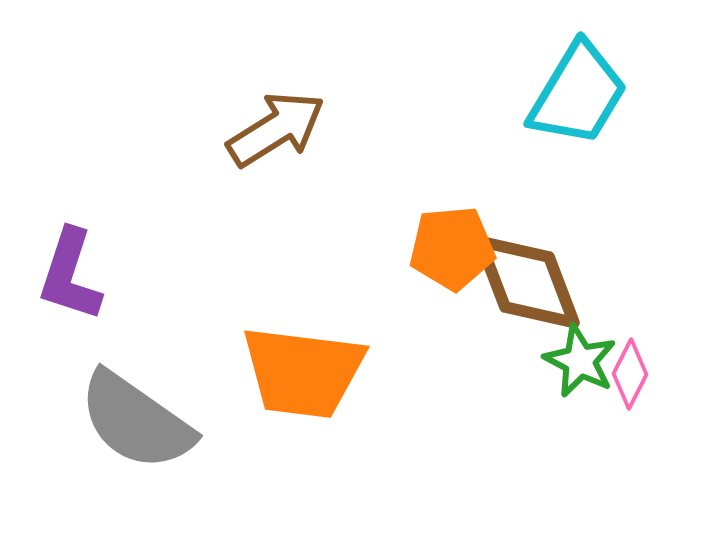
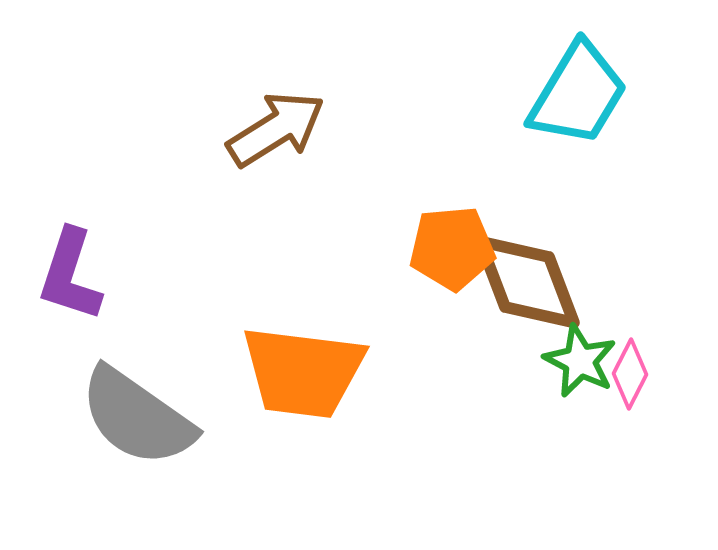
gray semicircle: moved 1 px right, 4 px up
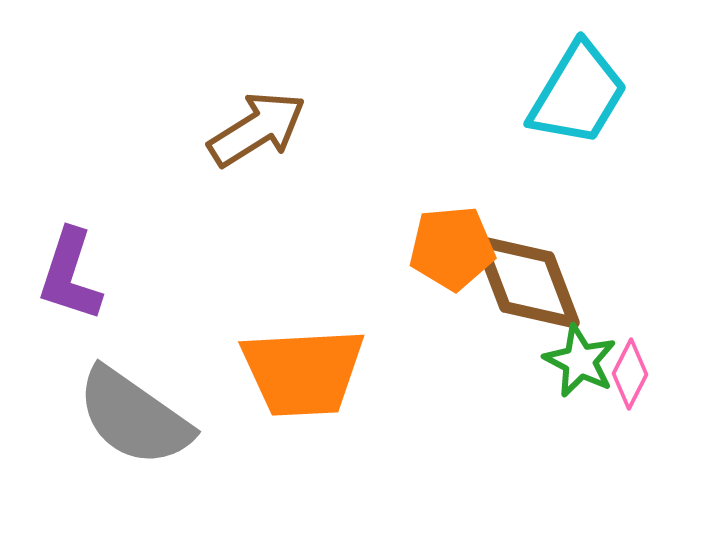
brown arrow: moved 19 px left
orange trapezoid: rotated 10 degrees counterclockwise
gray semicircle: moved 3 px left
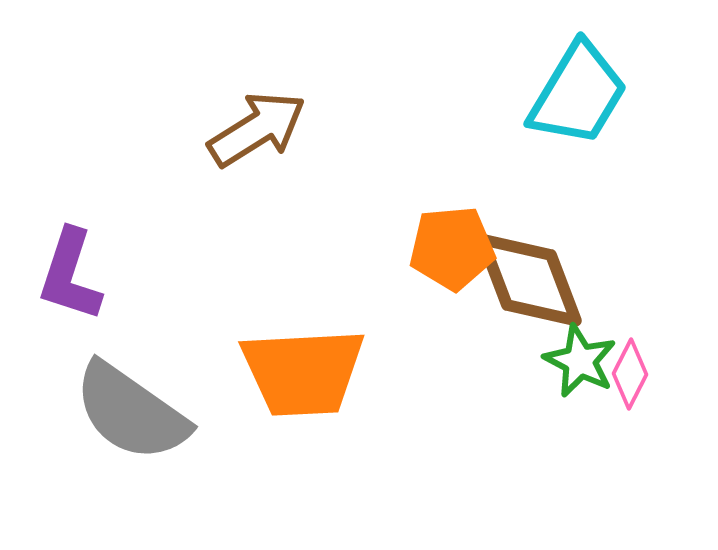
brown diamond: moved 2 px right, 2 px up
gray semicircle: moved 3 px left, 5 px up
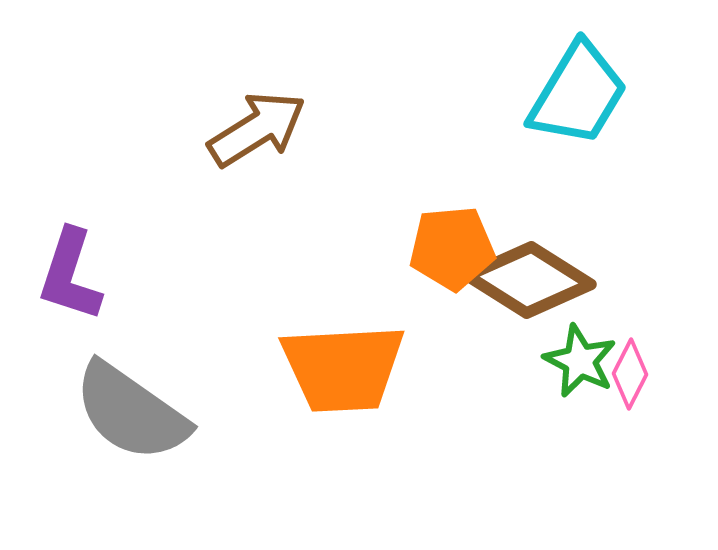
brown diamond: rotated 37 degrees counterclockwise
orange trapezoid: moved 40 px right, 4 px up
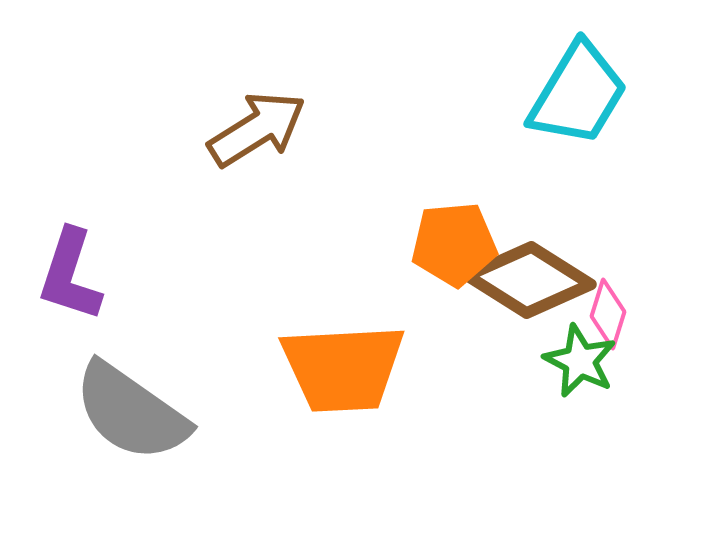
orange pentagon: moved 2 px right, 4 px up
pink diamond: moved 22 px left, 60 px up; rotated 10 degrees counterclockwise
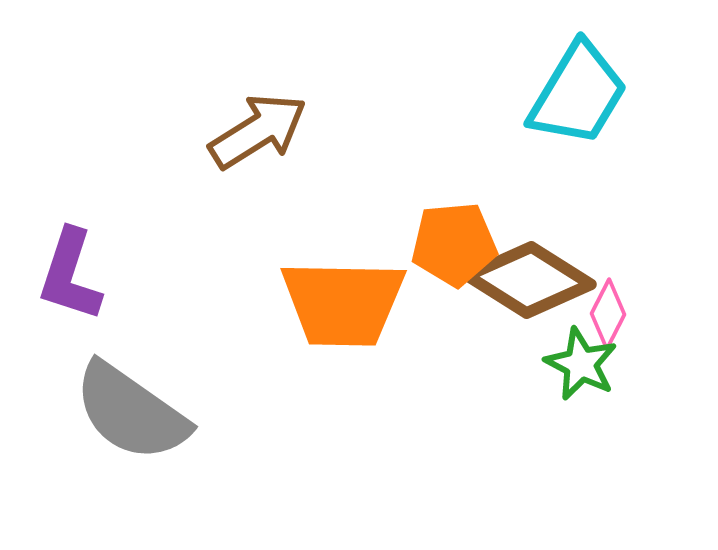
brown arrow: moved 1 px right, 2 px down
pink diamond: rotated 10 degrees clockwise
green star: moved 1 px right, 3 px down
orange trapezoid: moved 65 px up; rotated 4 degrees clockwise
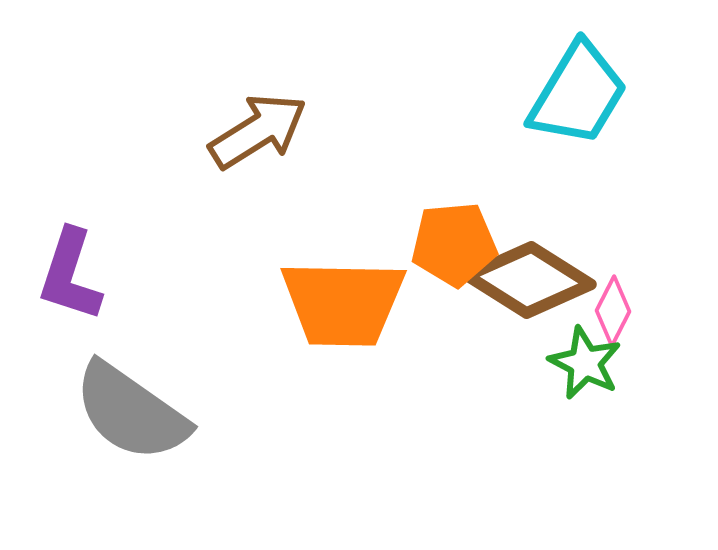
pink diamond: moved 5 px right, 3 px up
green star: moved 4 px right, 1 px up
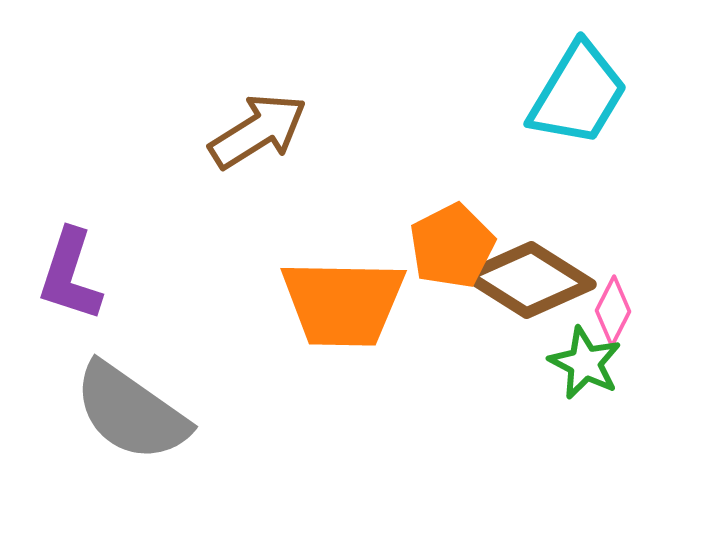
orange pentagon: moved 2 px left, 2 px down; rotated 22 degrees counterclockwise
